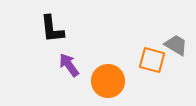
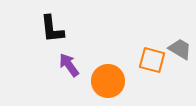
gray trapezoid: moved 4 px right, 4 px down
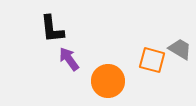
purple arrow: moved 6 px up
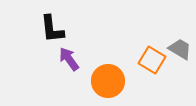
orange square: rotated 16 degrees clockwise
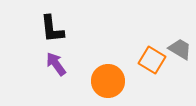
purple arrow: moved 13 px left, 5 px down
